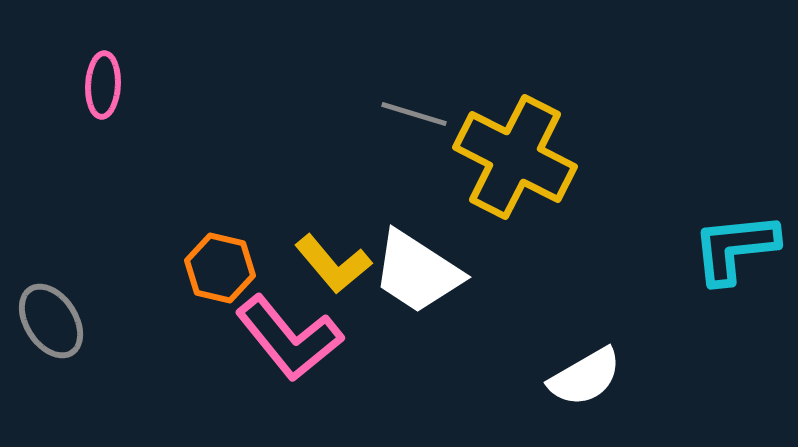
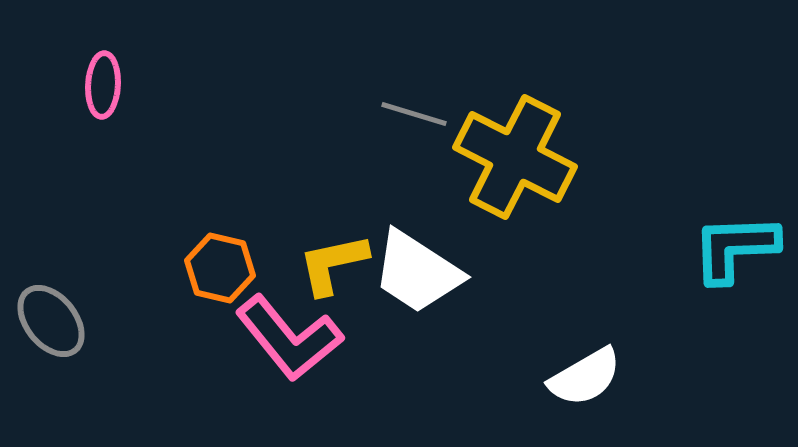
cyan L-shape: rotated 4 degrees clockwise
yellow L-shape: rotated 118 degrees clockwise
gray ellipse: rotated 6 degrees counterclockwise
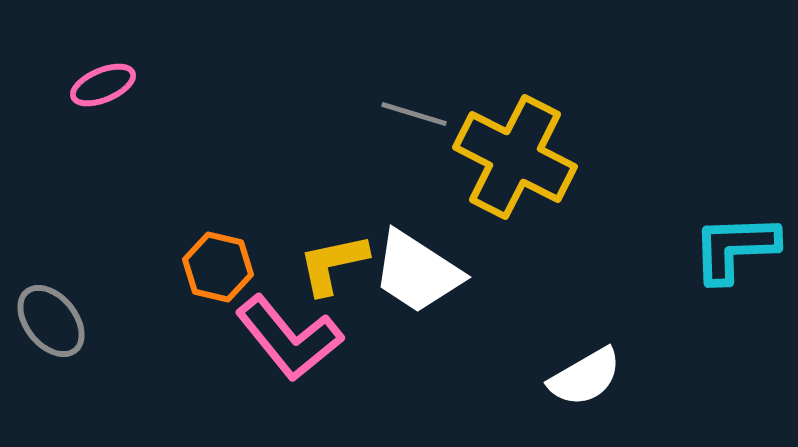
pink ellipse: rotated 64 degrees clockwise
orange hexagon: moved 2 px left, 1 px up
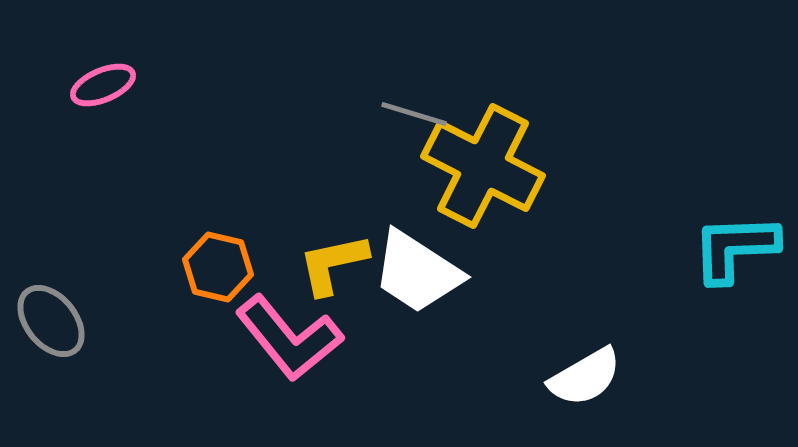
yellow cross: moved 32 px left, 9 px down
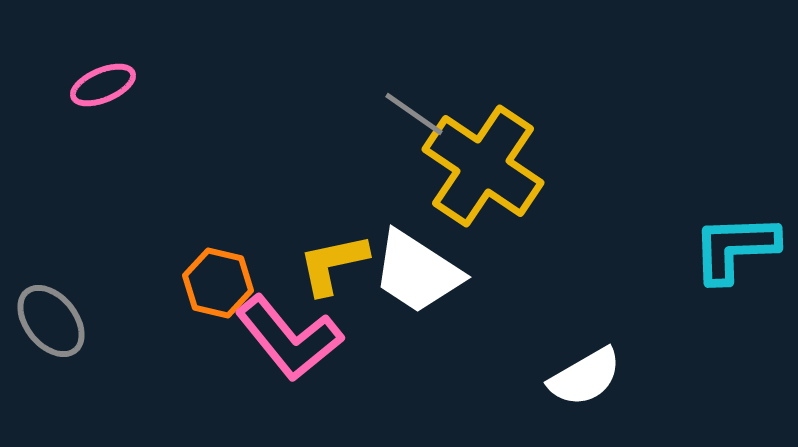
gray line: rotated 18 degrees clockwise
yellow cross: rotated 7 degrees clockwise
orange hexagon: moved 16 px down
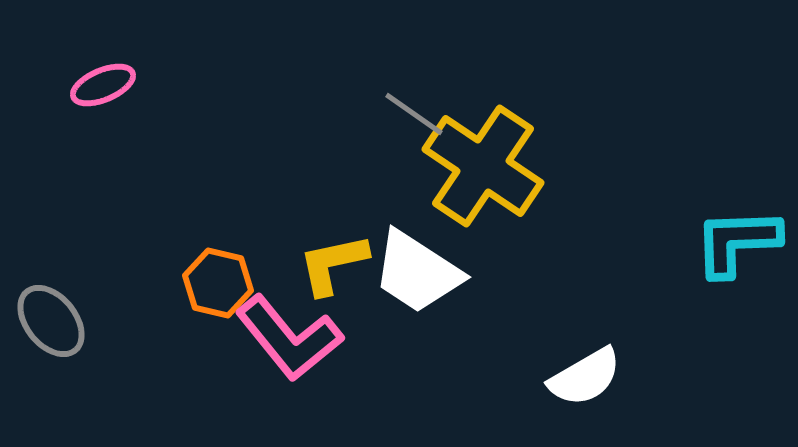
cyan L-shape: moved 2 px right, 6 px up
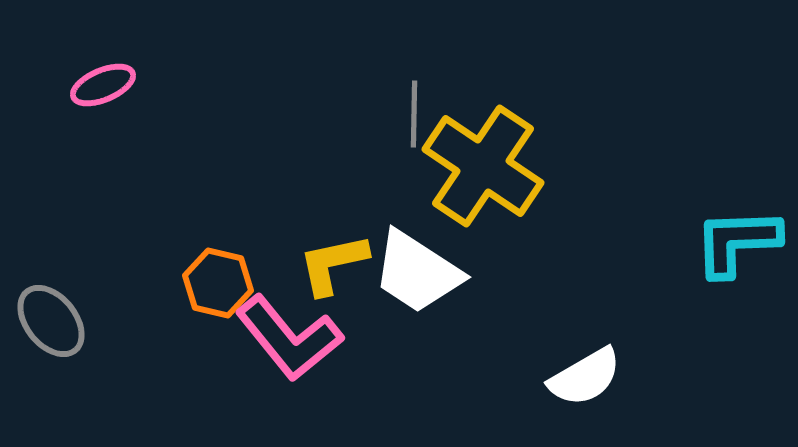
gray line: rotated 56 degrees clockwise
